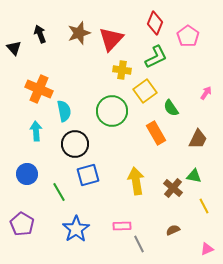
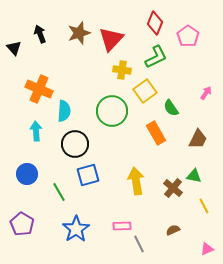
cyan semicircle: rotated 15 degrees clockwise
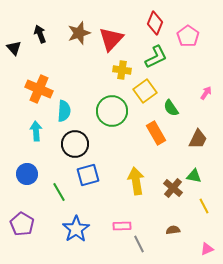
brown semicircle: rotated 16 degrees clockwise
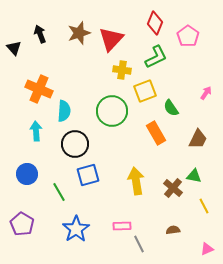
yellow square: rotated 15 degrees clockwise
